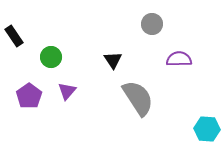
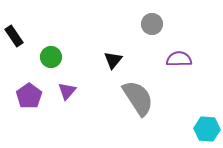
black triangle: rotated 12 degrees clockwise
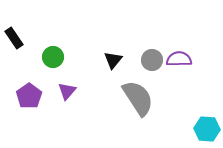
gray circle: moved 36 px down
black rectangle: moved 2 px down
green circle: moved 2 px right
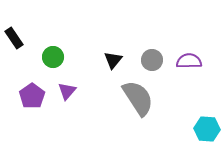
purple semicircle: moved 10 px right, 2 px down
purple pentagon: moved 3 px right
